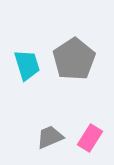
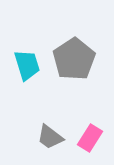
gray trapezoid: rotated 120 degrees counterclockwise
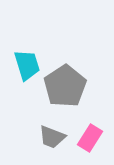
gray pentagon: moved 9 px left, 27 px down
gray trapezoid: moved 2 px right; rotated 16 degrees counterclockwise
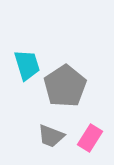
gray trapezoid: moved 1 px left, 1 px up
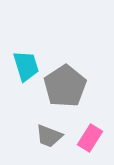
cyan trapezoid: moved 1 px left, 1 px down
gray trapezoid: moved 2 px left
